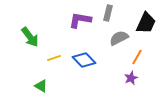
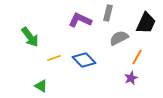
purple L-shape: rotated 15 degrees clockwise
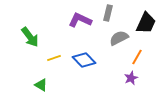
green triangle: moved 1 px up
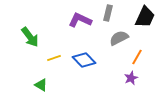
black trapezoid: moved 1 px left, 6 px up
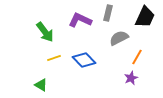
green arrow: moved 15 px right, 5 px up
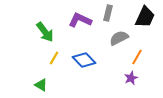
yellow line: rotated 40 degrees counterclockwise
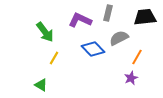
black trapezoid: rotated 120 degrees counterclockwise
blue diamond: moved 9 px right, 11 px up
